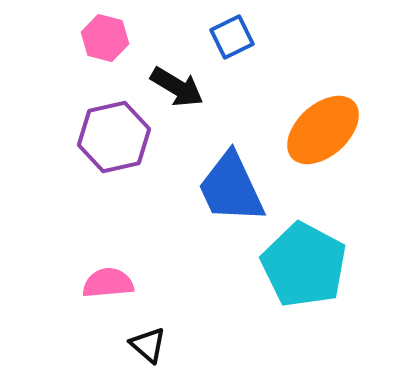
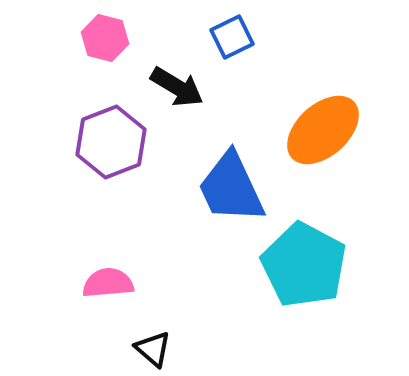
purple hexagon: moved 3 px left, 5 px down; rotated 8 degrees counterclockwise
black triangle: moved 5 px right, 4 px down
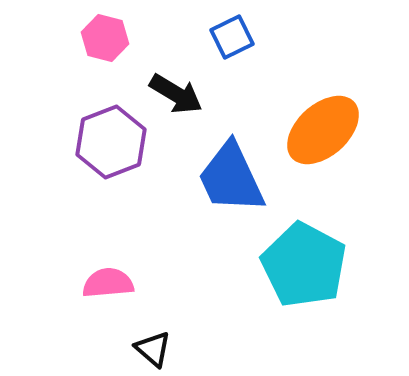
black arrow: moved 1 px left, 7 px down
blue trapezoid: moved 10 px up
